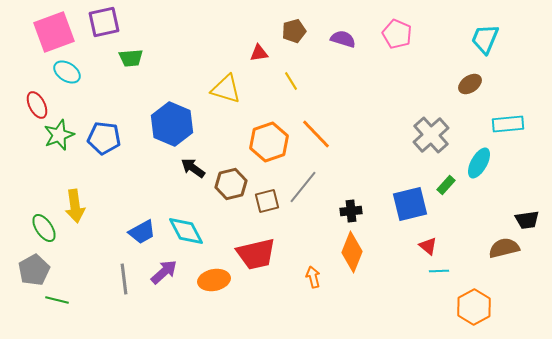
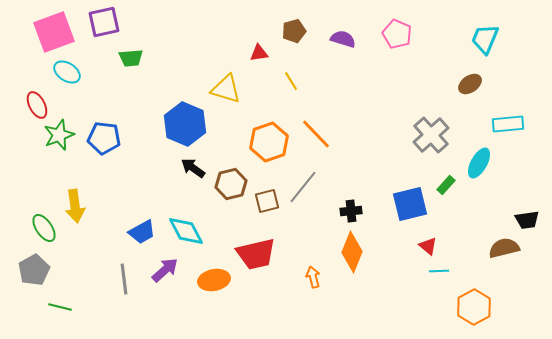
blue hexagon at (172, 124): moved 13 px right
purple arrow at (164, 272): moved 1 px right, 2 px up
green line at (57, 300): moved 3 px right, 7 px down
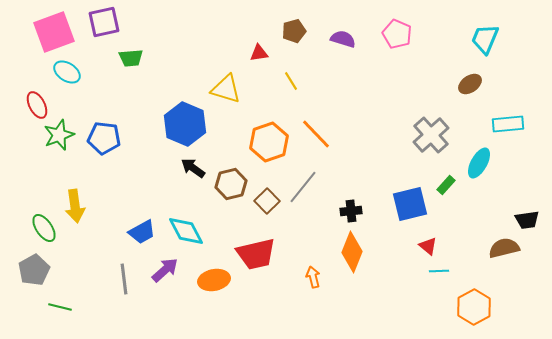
brown square at (267, 201): rotated 30 degrees counterclockwise
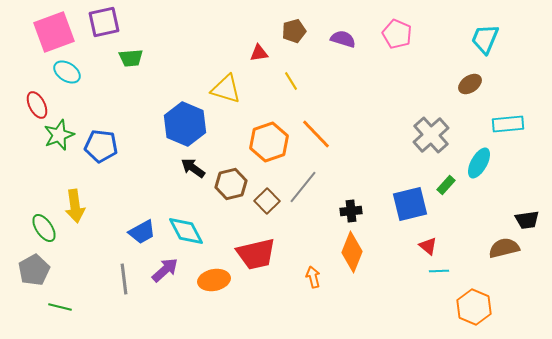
blue pentagon at (104, 138): moved 3 px left, 8 px down
orange hexagon at (474, 307): rotated 8 degrees counterclockwise
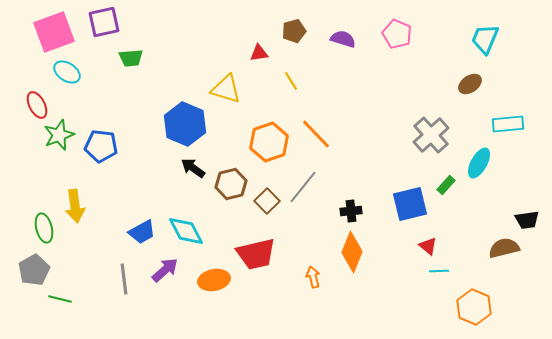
green ellipse at (44, 228): rotated 20 degrees clockwise
green line at (60, 307): moved 8 px up
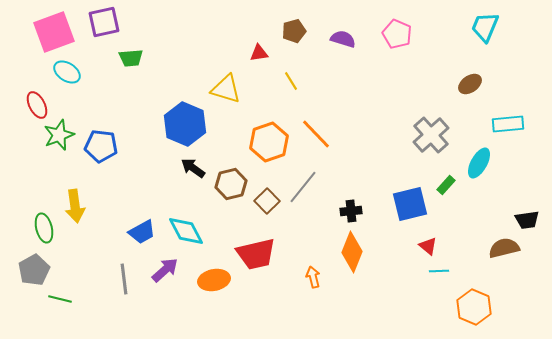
cyan trapezoid at (485, 39): moved 12 px up
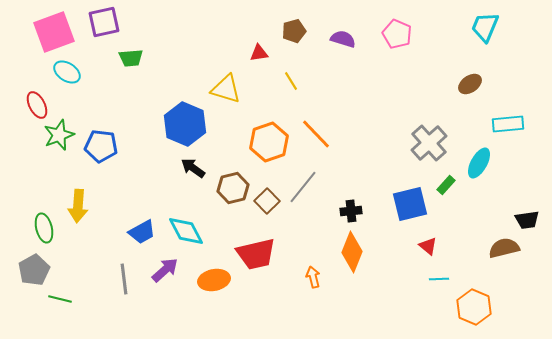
gray cross at (431, 135): moved 2 px left, 8 px down
brown hexagon at (231, 184): moved 2 px right, 4 px down
yellow arrow at (75, 206): moved 3 px right; rotated 12 degrees clockwise
cyan line at (439, 271): moved 8 px down
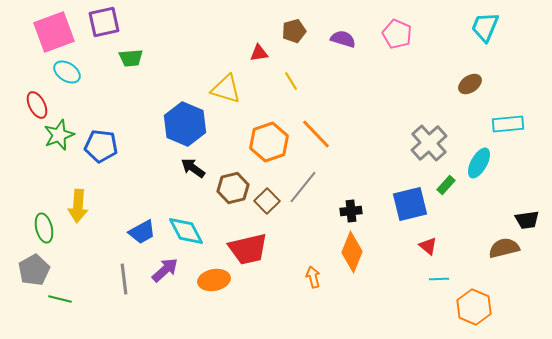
red trapezoid at (256, 254): moved 8 px left, 5 px up
